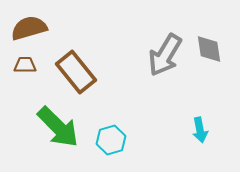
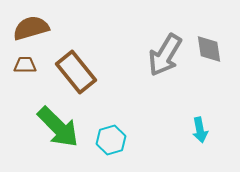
brown semicircle: moved 2 px right
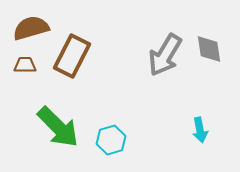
brown rectangle: moved 4 px left, 16 px up; rotated 66 degrees clockwise
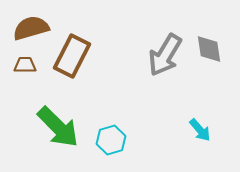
cyan arrow: rotated 30 degrees counterclockwise
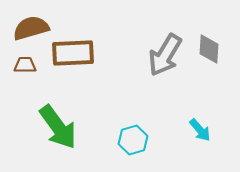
gray diamond: rotated 12 degrees clockwise
brown rectangle: moved 1 px right, 3 px up; rotated 60 degrees clockwise
green arrow: rotated 9 degrees clockwise
cyan hexagon: moved 22 px right
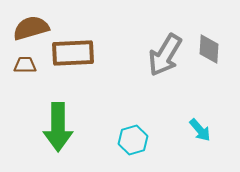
green arrow: rotated 36 degrees clockwise
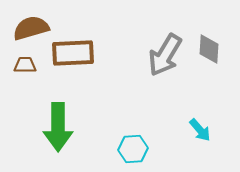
cyan hexagon: moved 9 px down; rotated 12 degrees clockwise
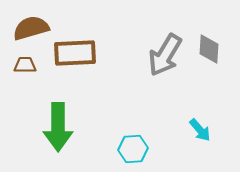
brown rectangle: moved 2 px right
